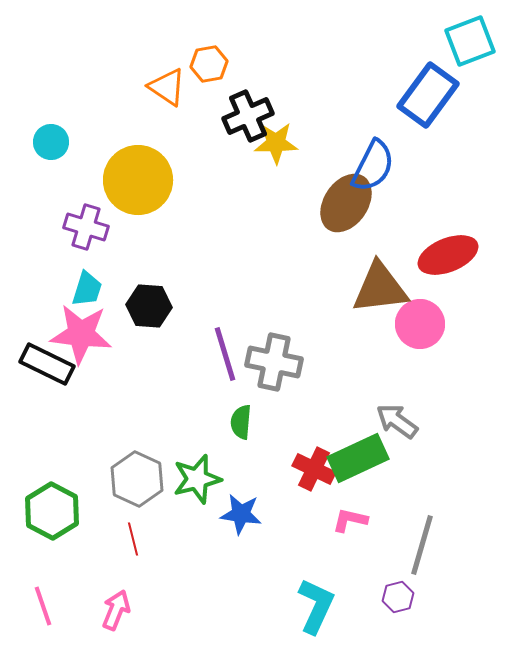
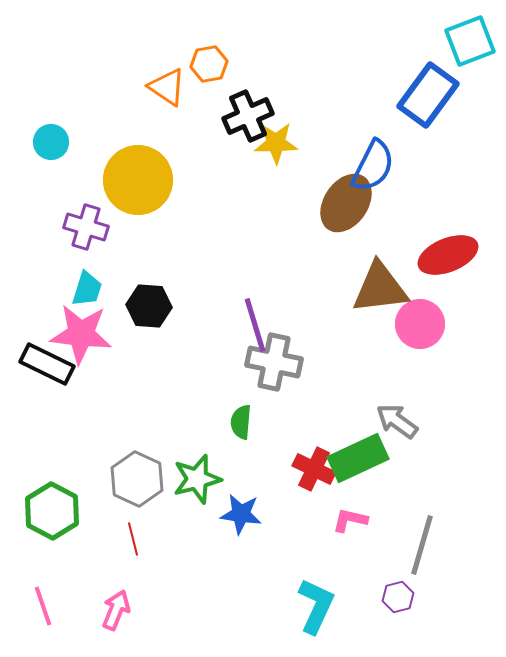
purple line: moved 30 px right, 29 px up
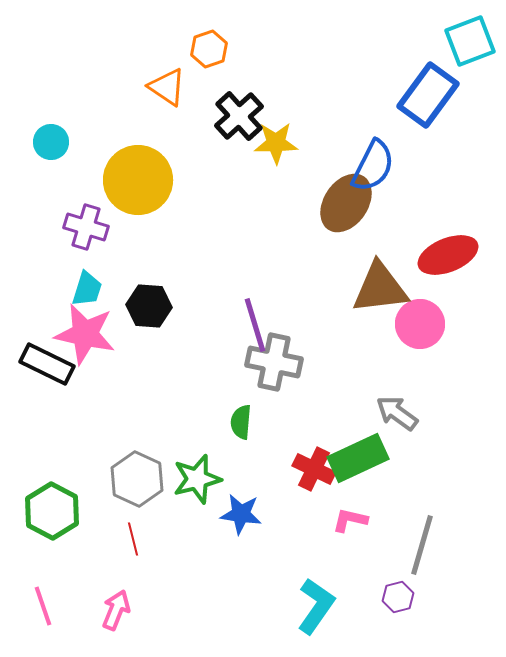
orange hexagon: moved 15 px up; rotated 9 degrees counterclockwise
black cross: moved 9 px left; rotated 18 degrees counterclockwise
pink star: moved 4 px right; rotated 6 degrees clockwise
gray arrow: moved 8 px up
cyan L-shape: rotated 10 degrees clockwise
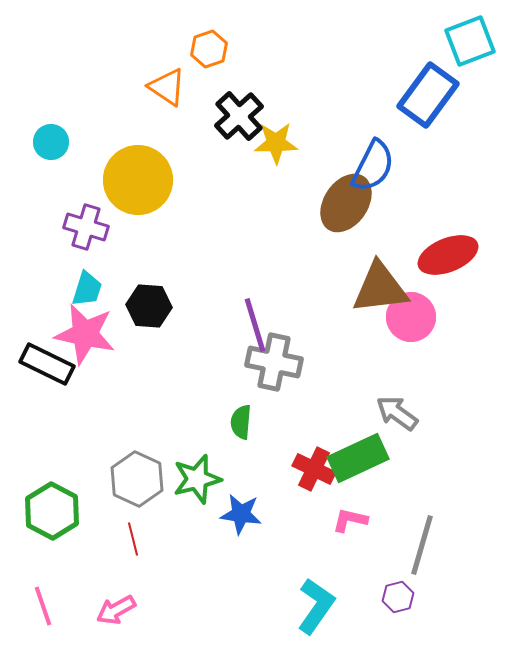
pink circle: moved 9 px left, 7 px up
pink arrow: rotated 141 degrees counterclockwise
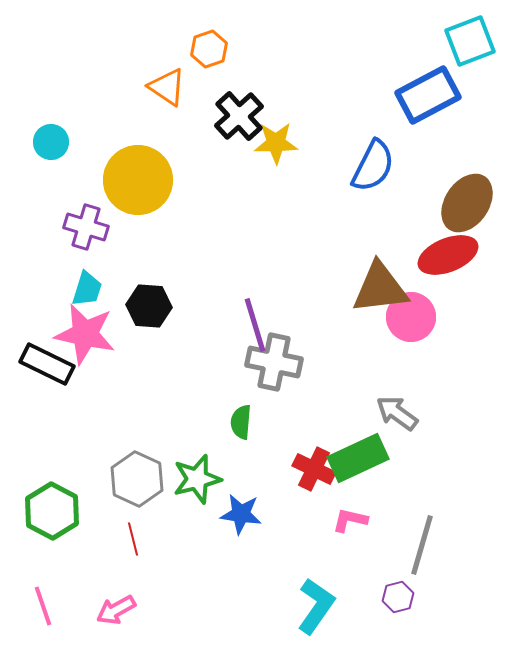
blue rectangle: rotated 26 degrees clockwise
brown ellipse: moved 121 px right
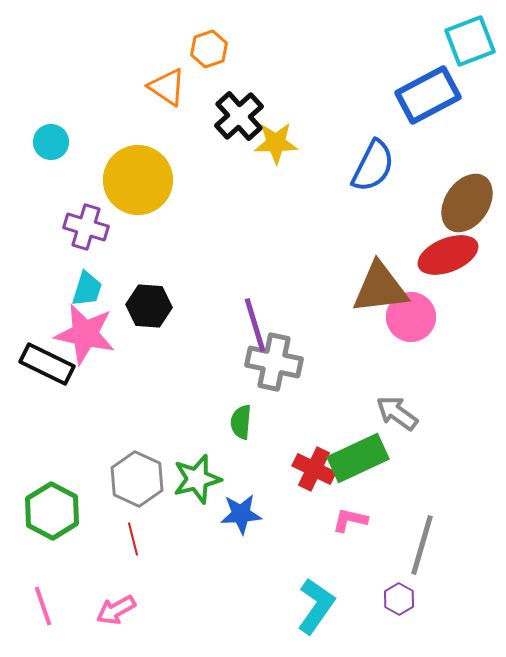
blue star: rotated 12 degrees counterclockwise
purple hexagon: moved 1 px right, 2 px down; rotated 16 degrees counterclockwise
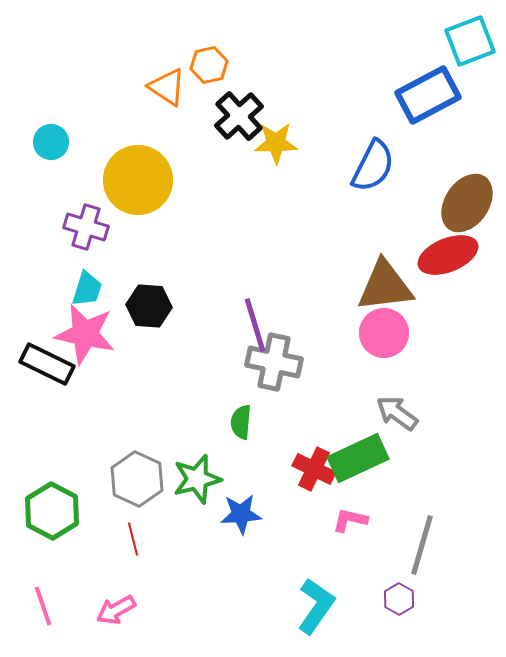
orange hexagon: moved 16 px down; rotated 6 degrees clockwise
brown triangle: moved 5 px right, 2 px up
pink circle: moved 27 px left, 16 px down
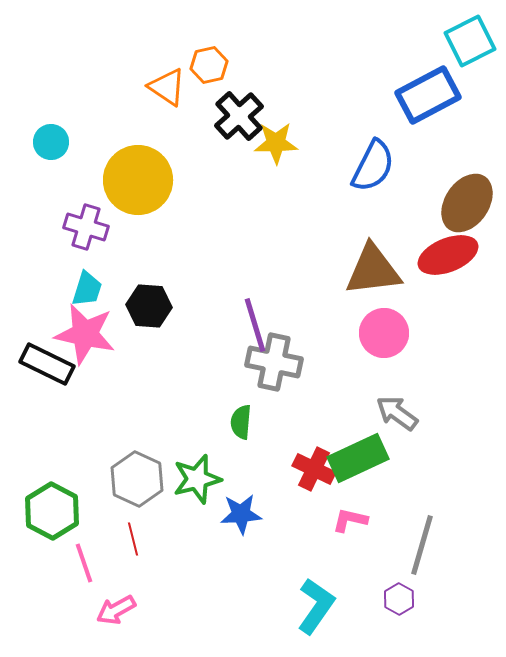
cyan square: rotated 6 degrees counterclockwise
brown triangle: moved 12 px left, 16 px up
pink line: moved 41 px right, 43 px up
